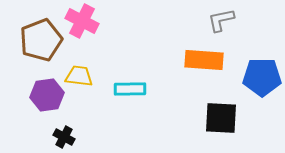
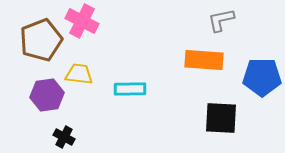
yellow trapezoid: moved 2 px up
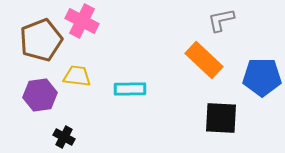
orange rectangle: rotated 39 degrees clockwise
yellow trapezoid: moved 2 px left, 2 px down
purple hexagon: moved 7 px left
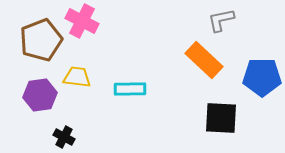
yellow trapezoid: moved 1 px down
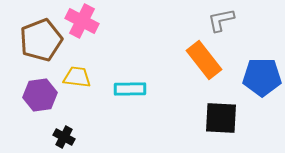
orange rectangle: rotated 9 degrees clockwise
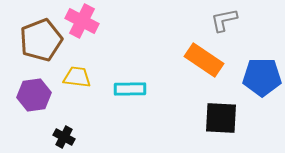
gray L-shape: moved 3 px right
orange rectangle: rotated 18 degrees counterclockwise
purple hexagon: moved 6 px left
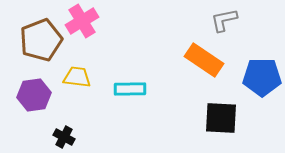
pink cross: rotated 32 degrees clockwise
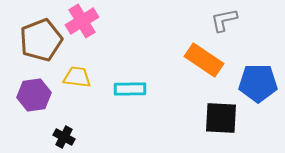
blue pentagon: moved 4 px left, 6 px down
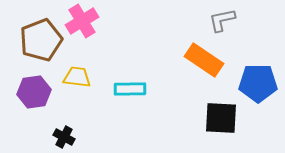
gray L-shape: moved 2 px left
purple hexagon: moved 3 px up
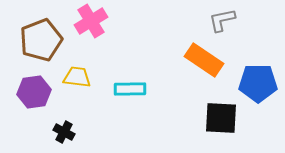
pink cross: moved 9 px right
black cross: moved 5 px up
